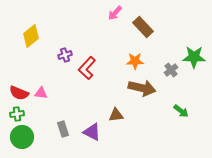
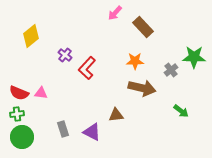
purple cross: rotated 32 degrees counterclockwise
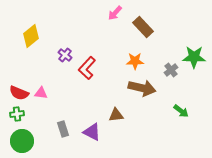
green circle: moved 4 px down
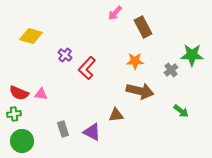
brown rectangle: rotated 15 degrees clockwise
yellow diamond: rotated 55 degrees clockwise
green star: moved 2 px left, 2 px up
brown arrow: moved 2 px left, 3 px down
pink triangle: moved 1 px down
green cross: moved 3 px left
